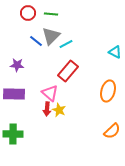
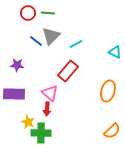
green line: moved 3 px left, 1 px up
cyan line: moved 10 px right
yellow star: moved 31 px left, 12 px down
green cross: moved 28 px right, 1 px up
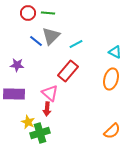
orange ellipse: moved 3 px right, 12 px up
green cross: moved 1 px left; rotated 18 degrees counterclockwise
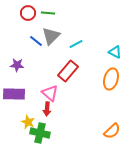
green cross: rotated 30 degrees clockwise
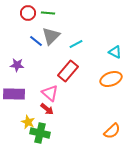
orange ellipse: rotated 55 degrees clockwise
red arrow: rotated 56 degrees counterclockwise
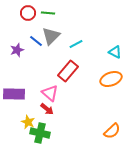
purple star: moved 15 px up; rotated 24 degrees counterclockwise
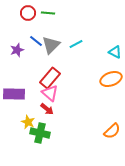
gray triangle: moved 9 px down
red rectangle: moved 18 px left, 7 px down
